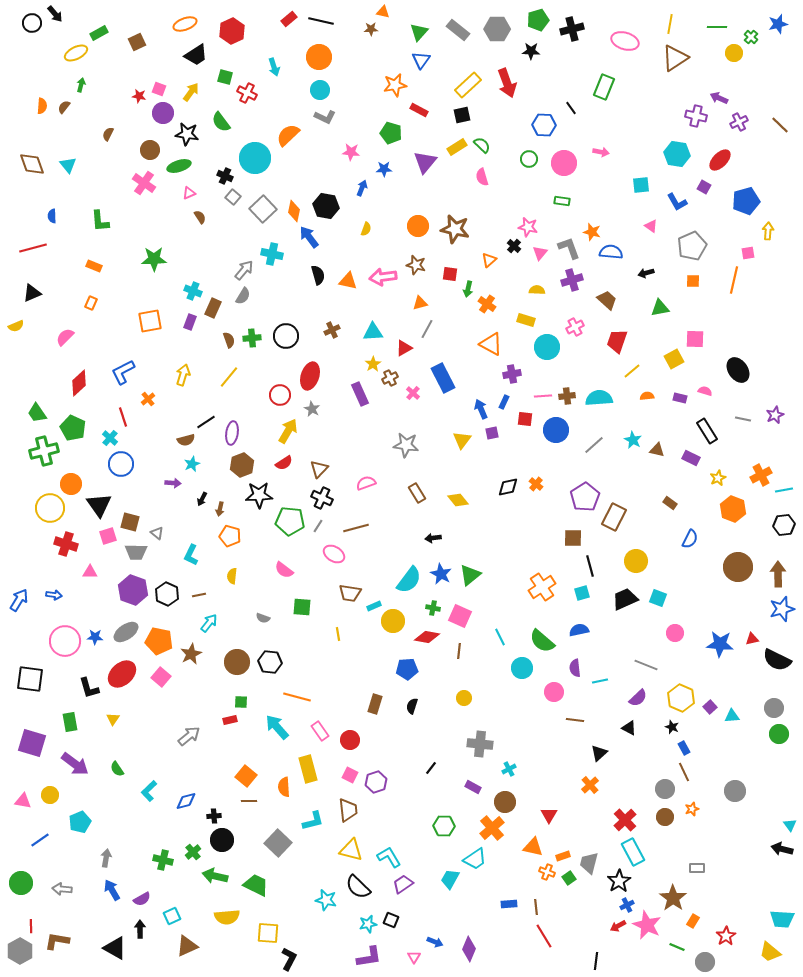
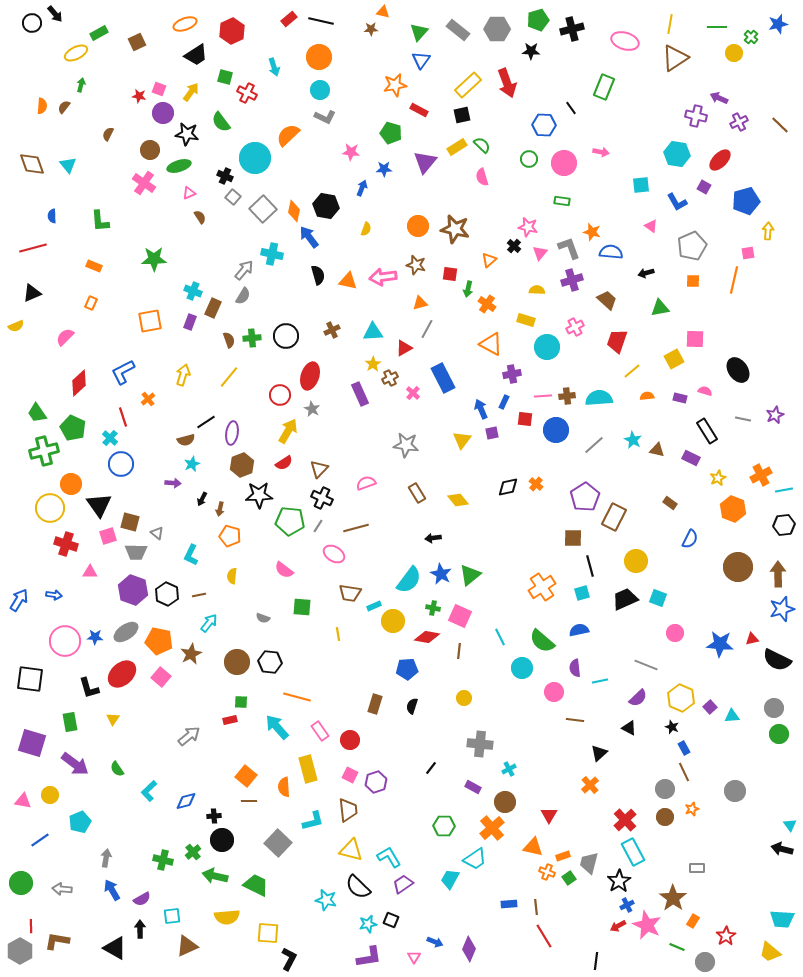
cyan square at (172, 916): rotated 18 degrees clockwise
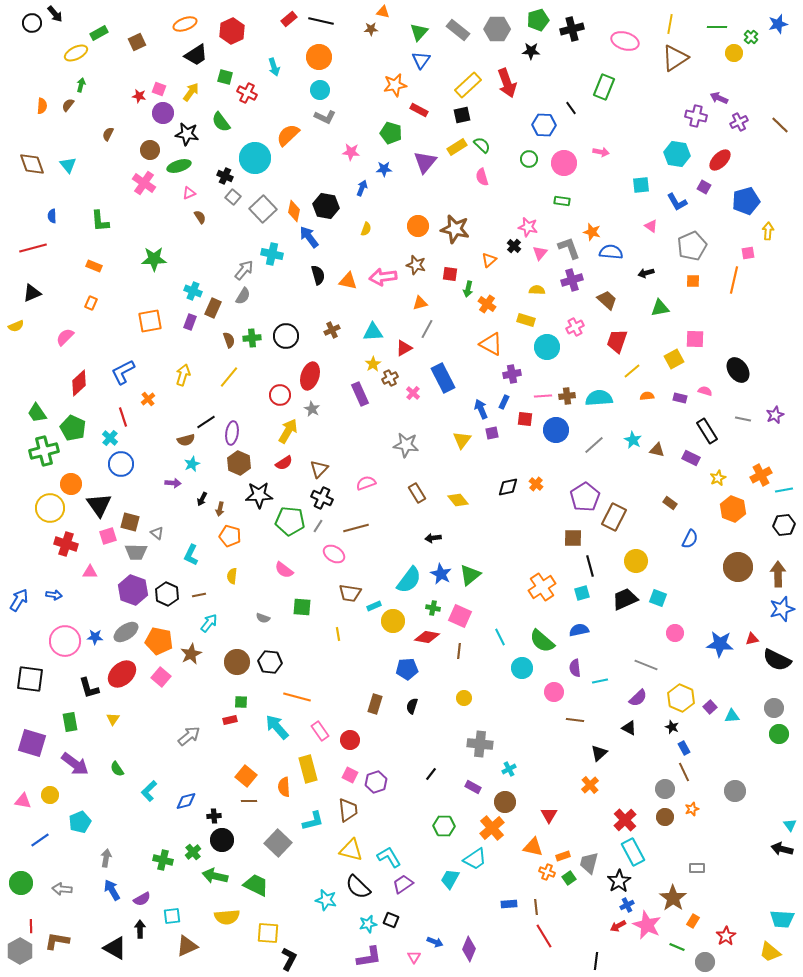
brown semicircle at (64, 107): moved 4 px right, 2 px up
brown hexagon at (242, 465): moved 3 px left, 2 px up; rotated 15 degrees counterclockwise
black line at (431, 768): moved 6 px down
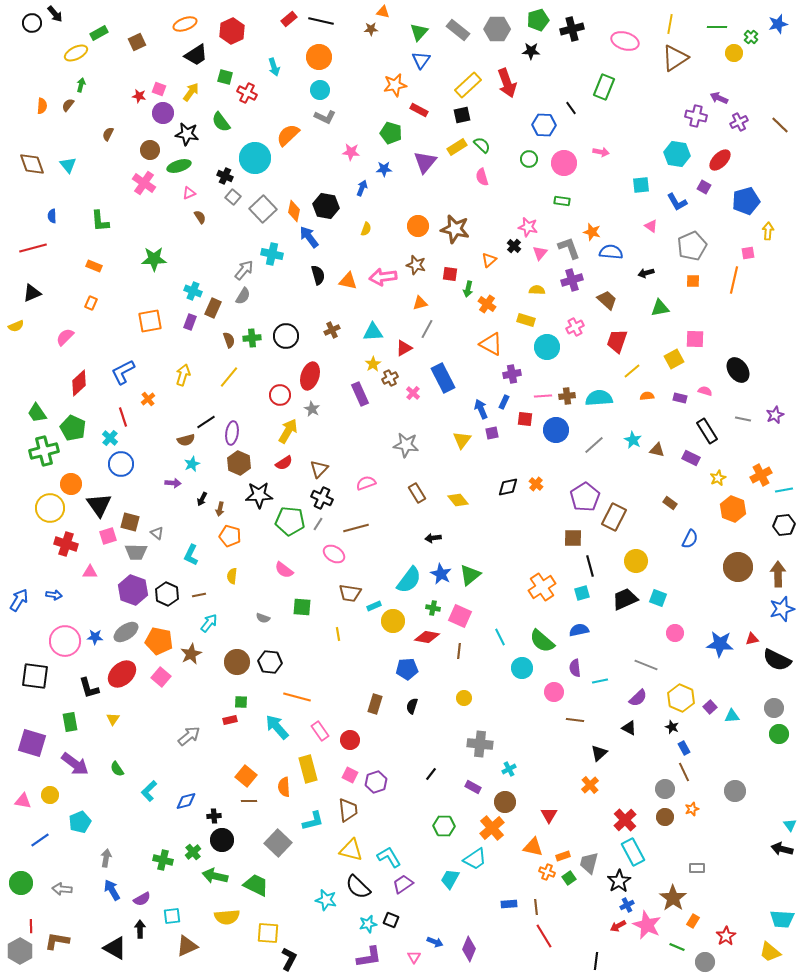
gray line at (318, 526): moved 2 px up
black square at (30, 679): moved 5 px right, 3 px up
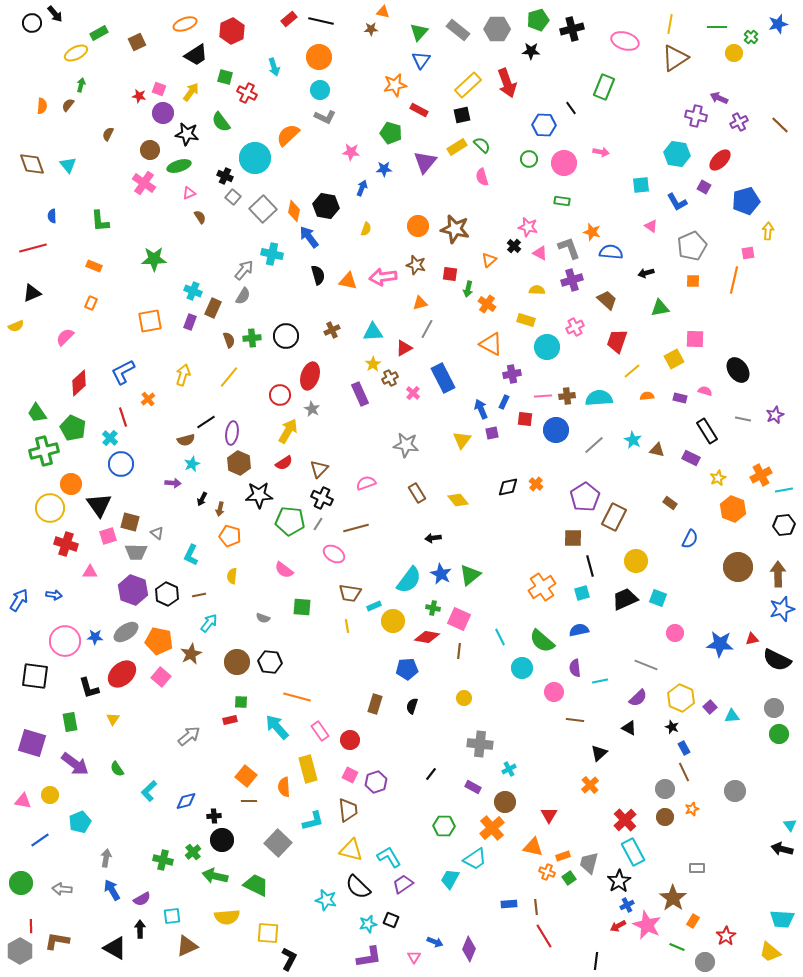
pink triangle at (540, 253): rotated 42 degrees counterclockwise
pink square at (460, 616): moved 1 px left, 3 px down
yellow line at (338, 634): moved 9 px right, 8 px up
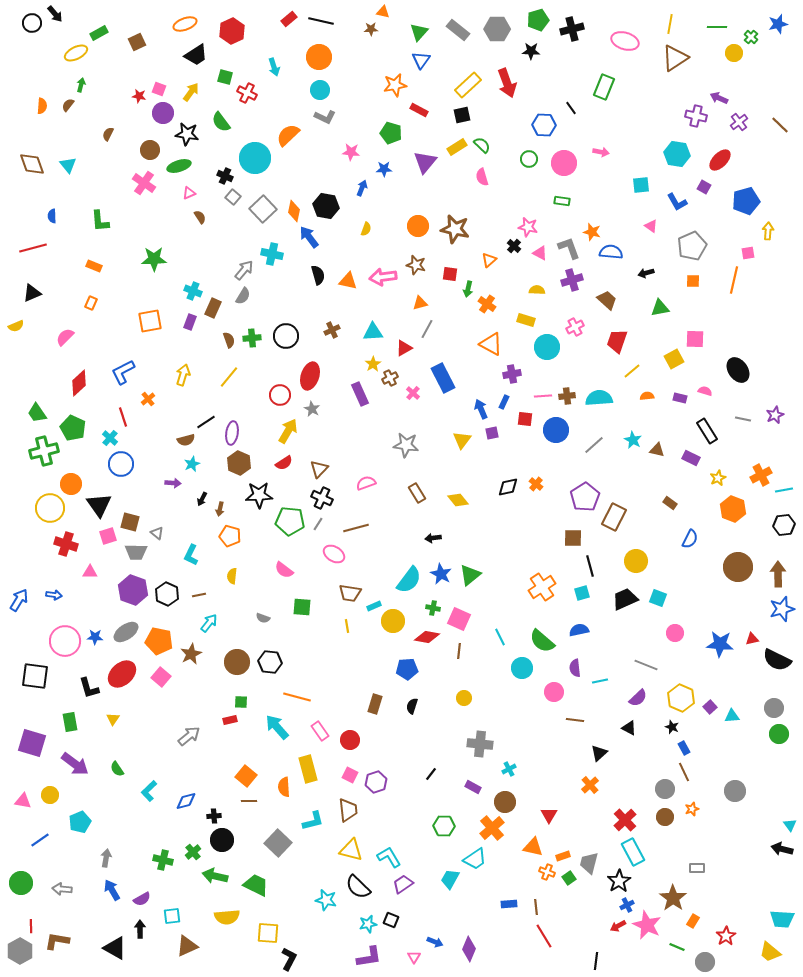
purple cross at (739, 122): rotated 12 degrees counterclockwise
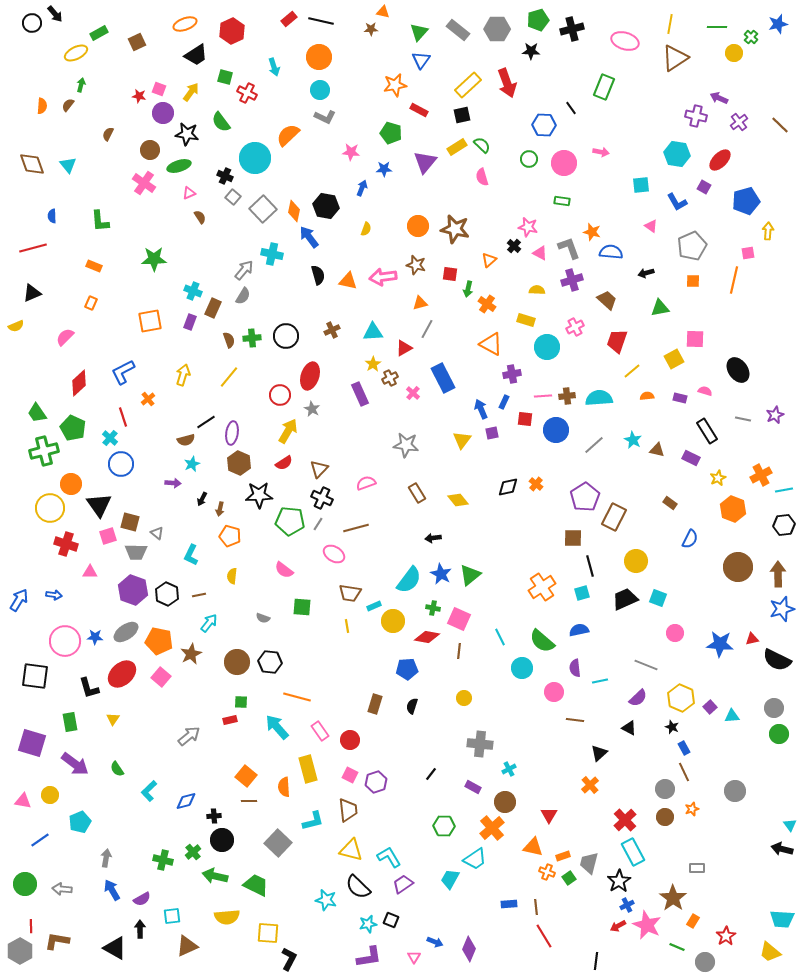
green circle at (21, 883): moved 4 px right, 1 px down
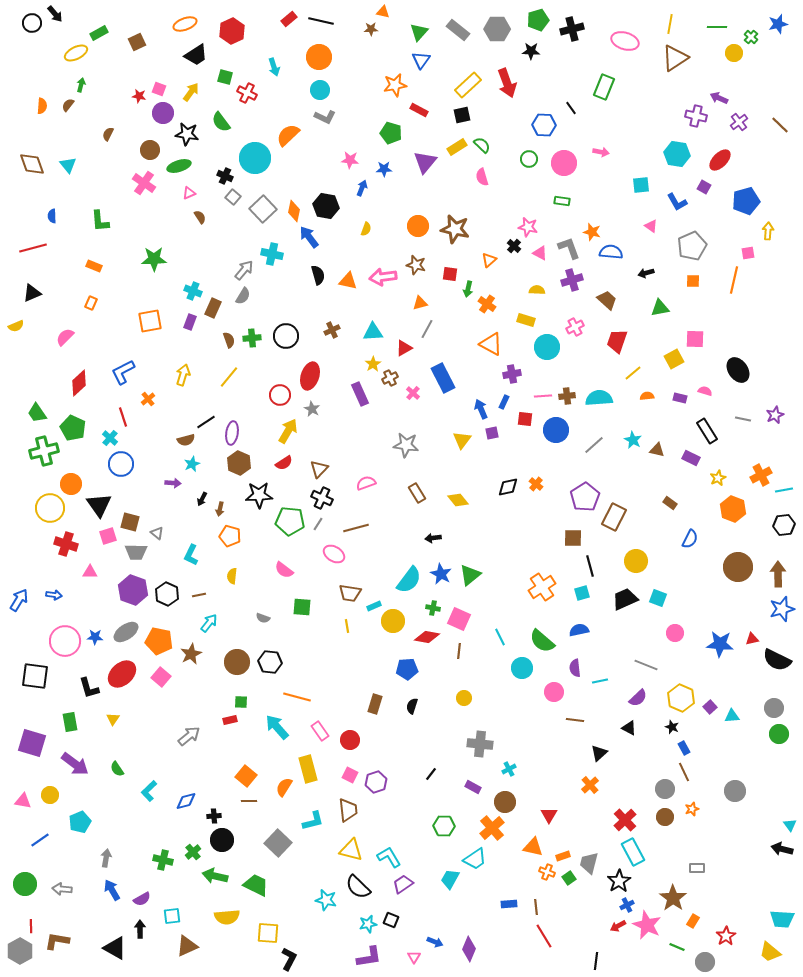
pink star at (351, 152): moved 1 px left, 8 px down
yellow line at (632, 371): moved 1 px right, 2 px down
orange semicircle at (284, 787): rotated 36 degrees clockwise
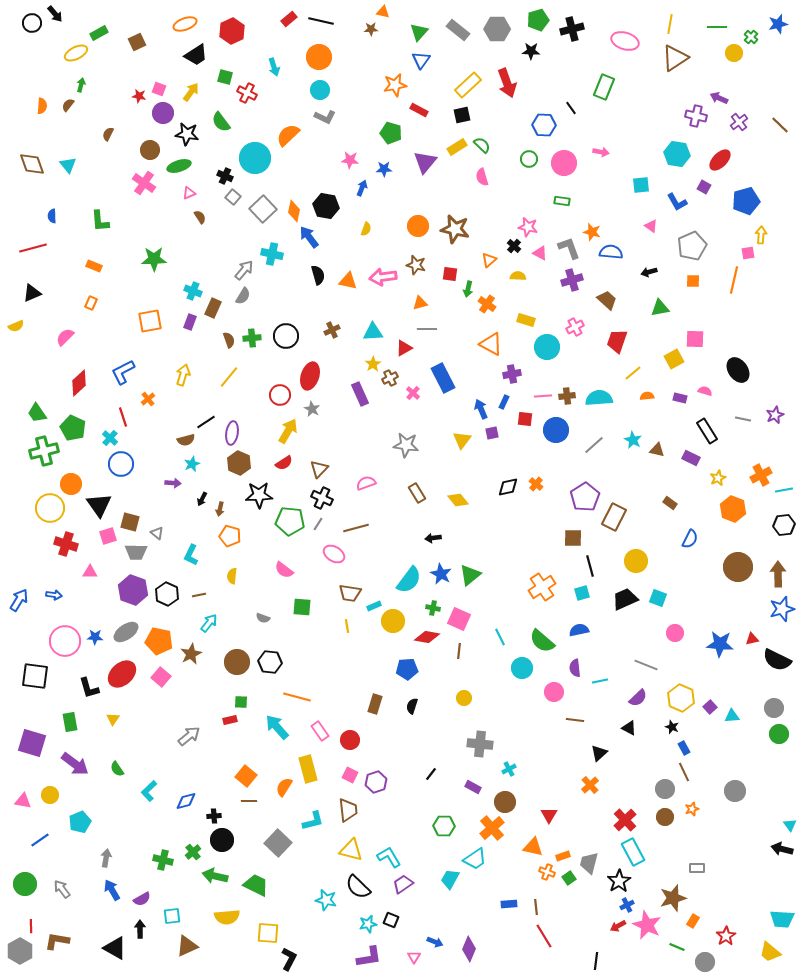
yellow arrow at (768, 231): moved 7 px left, 4 px down
black arrow at (646, 273): moved 3 px right, 1 px up
yellow semicircle at (537, 290): moved 19 px left, 14 px up
gray line at (427, 329): rotated 60 degrees clockwise
gray arrow at (62, 889): rotated 48 degrees clockwise
brown star at (673, 898): rotated 20 degrees clockwise
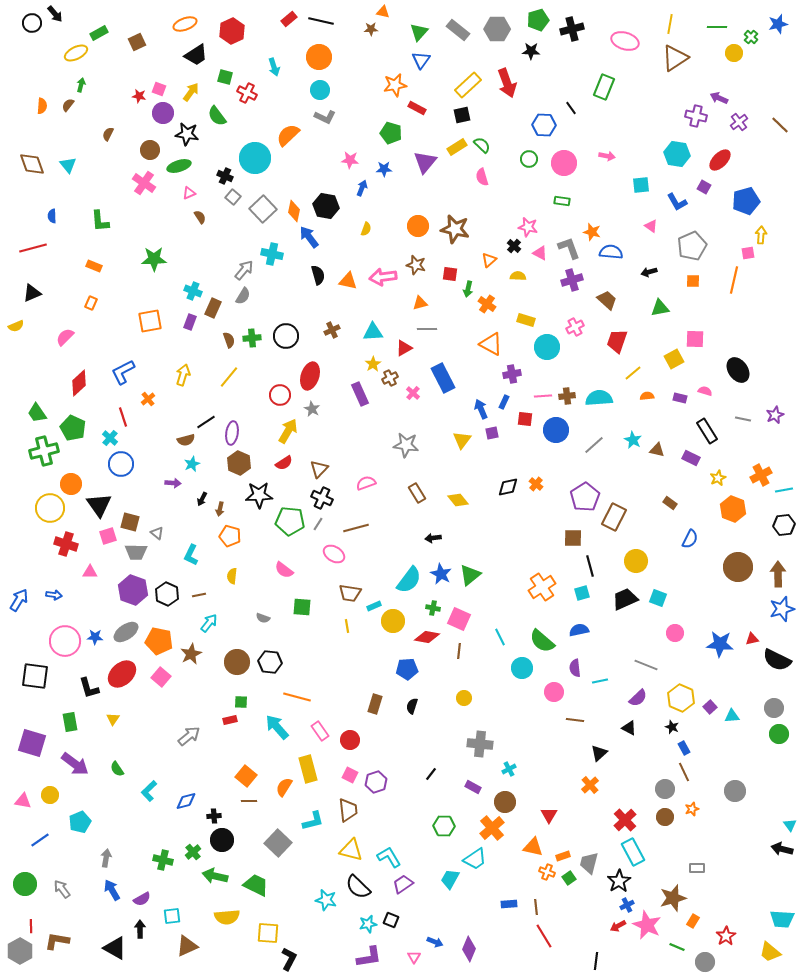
red rectangle at (419, 110): moved 2 px left, 2 px up
green semicircle at (221, 122): moved 4 px left, 6 px up
pink arrow at (601, 152): moved 6 px right, 4 px down
